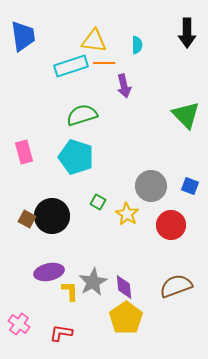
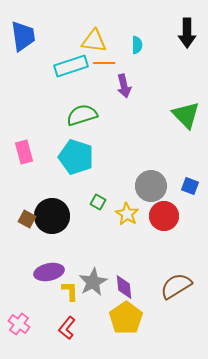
red circle: moved 7 px left, 9 px up
brown semicircle: rotated 12 degrees counterclockwise
red L-shape: moved 6 px right, 5 px up; rotated 60 degrees counterclockwise
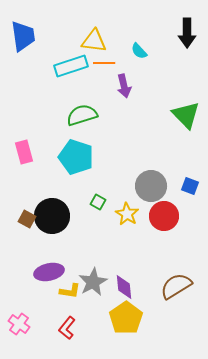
cyan semicircle: moved 2 px right, 6 px down; rotated 138 degrees clockwise
yellow L-shape: rotated 100 degrees clockwise
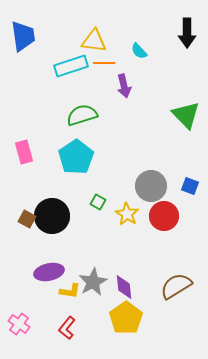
cyan pentagon: rotated 20 degrees clockwise
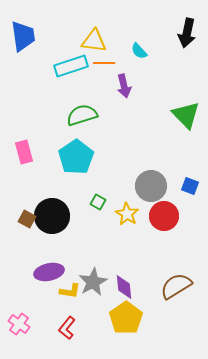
black arrow: rotated 12 degrees clockwise
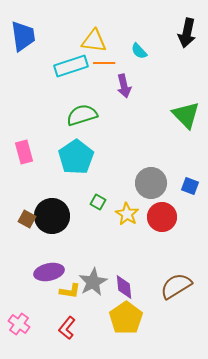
gray circle: moved 3 px up
red circle: moved 2 px left, 1 px down
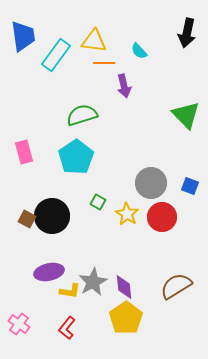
cyan rectangle: moved 15 px left, 11 px up; rotated 36 degrees counterclockwise
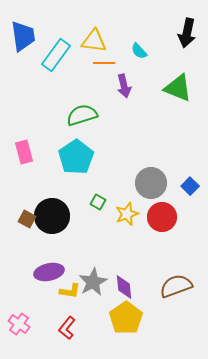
green triangle: moved 8 px left, 27 px up; rotated 24 degrees counterclockwise
blue square: rotated 24 degrees clockwise
yellow star: rotated 20 degrees clockwise
brown semicircle: rotated 12 degrees clockwise
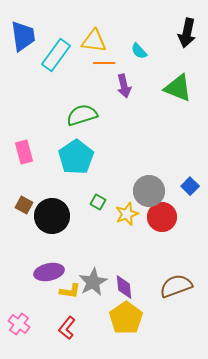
gray circle: moved 2 px left, 8 px down
brown square: moved 3 px left, 14 px up
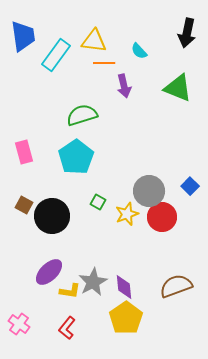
purple ellipse: rotated 32 degrees counterclockwise
